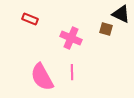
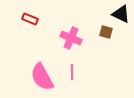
brown square: moved 3 px down
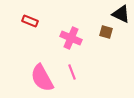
red rectangle: moved 2 px down
pink line: rotated 21 degrees counterclockwise
pink semicircle: moved 1 px down
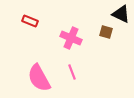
pink semicircle: moved 3 px left
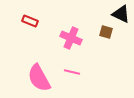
pink line: rotated 56 degrees counterclockwise
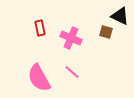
black triangle: moved 1 px left, 2 px down
red rectangle: moved 10 px right, 7 px down; rotated 56 degrees clockwise
pink line: rotated 28 degrees clockwise
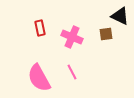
brown square: moved 2 px down; rotated 24 degrees counterclockwise
pink cross: moved 1 px right, 1 px up
pink line: rotated 21 degrees clockwise
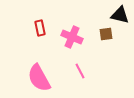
black triangle: moved 1 px up; rotated 12 degrees counterclockwise
pink line: moved 8 px right, 1 px up
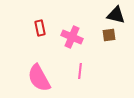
black triangle: moved 4 px left
brown square: moved 3 px right, 1 px down
pink line: rotated 35 degrees clockwise
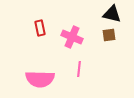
black triangle: moved 4 px left, 1 px up
pink line: moved 1 px left, 2 px up
pink semicircle: moved 1 px right, 1 px down; rotated 60 degrees counterclockwise
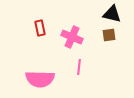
pink line: moved 2 px up
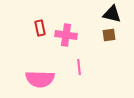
pink cross: moved 6 px left, 2 px up; rotated 15 degrees counterclockwise
pink line: rotated 14 degrees counterclockwise
